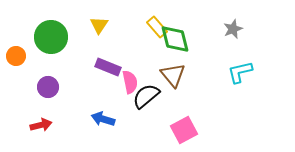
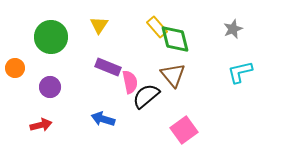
orange circle: moved 1 px left, 12 px down
purple circle: moved 2 px right
pink square: rotated 8 degrees counterclockwise
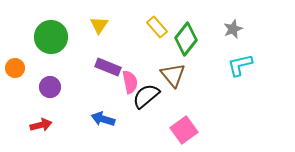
green diamond: moved 11 px right; rotated 52 degrees clockwise
cyan L-shape: moved 7 px up
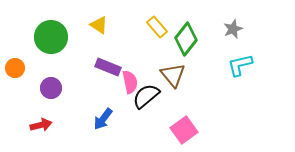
yellow triangle: rotated 30 degrees counterclockwise
purple circle: moved 1 px right, 1 px down
blue arrow: rotated 70 degrees counterclockwise
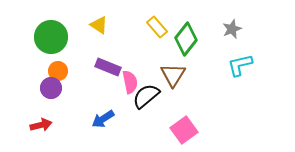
gray star: moved 1 px left
orange circle: moved 43 px right, 3 px down
brown triangle: rotated 12 degrees clockwise
blue arrow: rotated 20 degrees clockwise
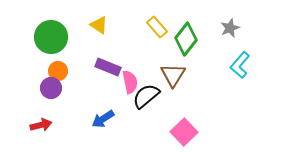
gray star: moved 2 px left, 1 px up
cyan L-shape: rotated 36 degrees counterclockwise
pink square: moved 2 px down; rotated 8 degrees counterclockwise
